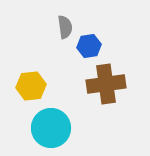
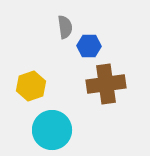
blue hexagon: rotated 10 degrees clockwise
yellow hexagon: rotated 12 degrees counterclockwise
cyan circle: moved 1 px right, 2 px down
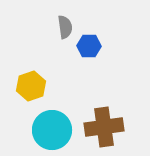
brown cross: moved 2 px left, 43 px down
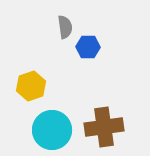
blue hexagon: moved 1 px left, 1 px down
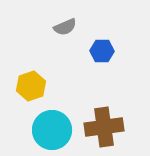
gray semicircle: rotated 75 degrees clockwise
blue hexagon: moved 14 px right, 4 px down
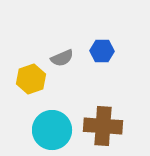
gray semicircle: moved 3 px left, 31 px down
yellow hexagon: moved 7 px up
brown cross: moved 1 px left, 1 px up; rotated 12 degrees clockwise
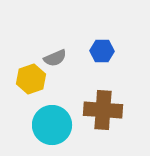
gray semicircle: moved 7 px left
brown cross: moved 16 px up
cyan circle: moved 5 px up
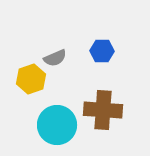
cyan circle: moved 5 px right
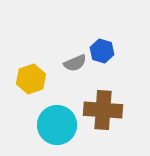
blue hexagon: rotated 15 degrees clockwise
gray semicircle: moved 20 px right, 5 px down
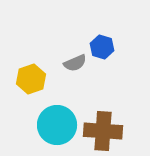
blue hexagon: moved 4 px up
brown cross: moved 21 px down
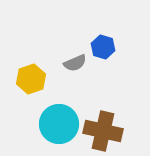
blue hexagon: moved 1 px right
cyan circle: moved 2 px right, 1 px up
brown cross: rotated 9 degrees clockwise
